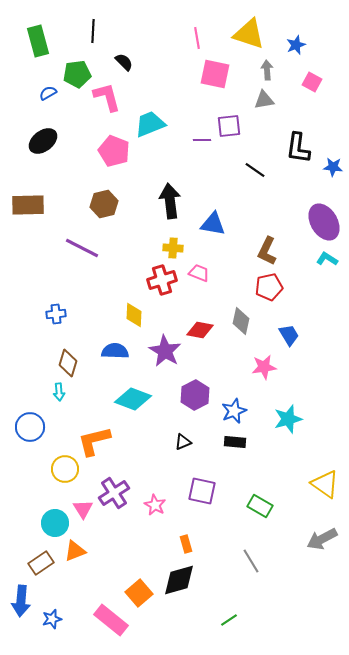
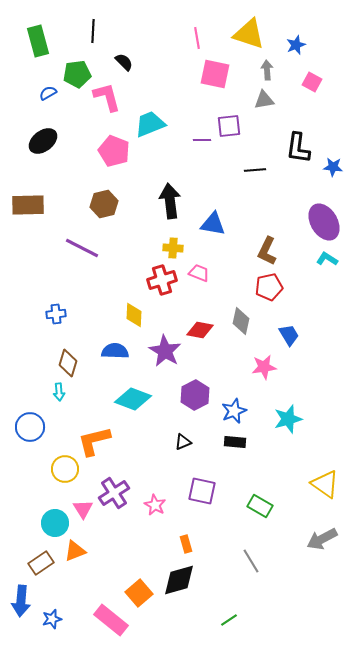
black line at (255, 170): rotated 40 degrees counterclockwise
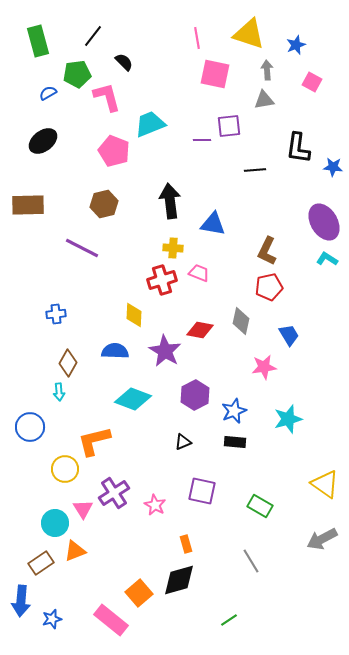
black line at (93, 31): moved 5 px down; rotated 35 degrees clockwise
brown diamond at (68, 363): rotated 12 degrees clockwise
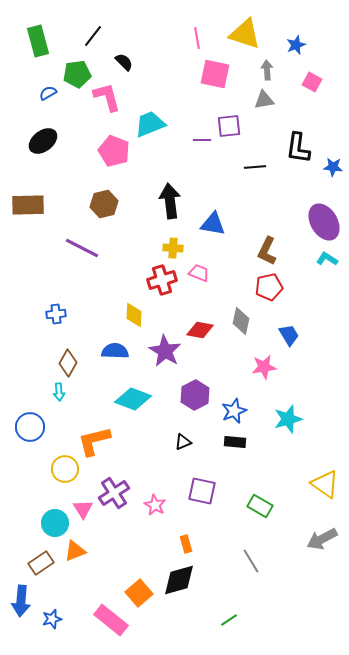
yellow triangle at (249, 34): moved 4 px left
black line at (255, 170): moved 3 px up
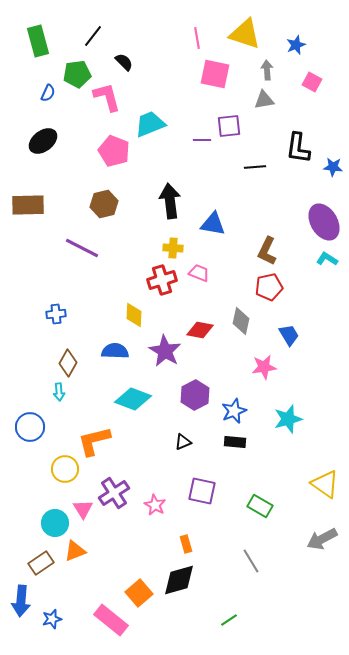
blue semicircle at (48, 93): rotated 144 degrees clockwise
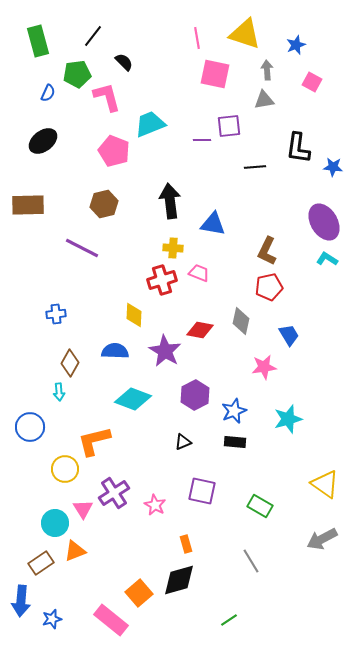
brown diamond at (68, 363): moved 2 px right
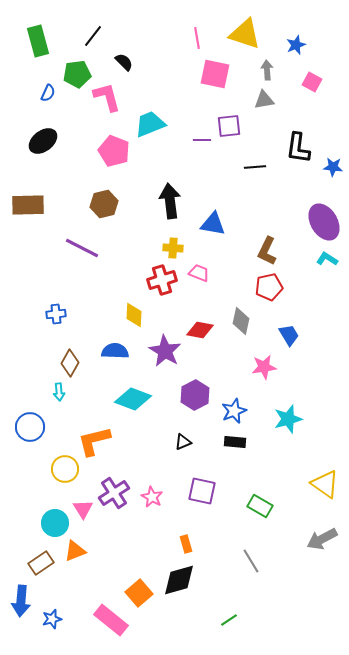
pink star at (155, 505): moved 3 px left, 8 px up
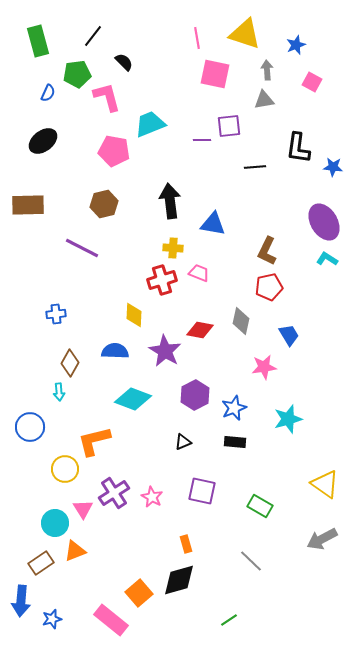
pink pentagon at (114, 151): rotated 12 degrees counterclockwise
blue star at (234, 411): moved 3 px up
gray line at (251, 561): rotated 15 degrees counterclockwise
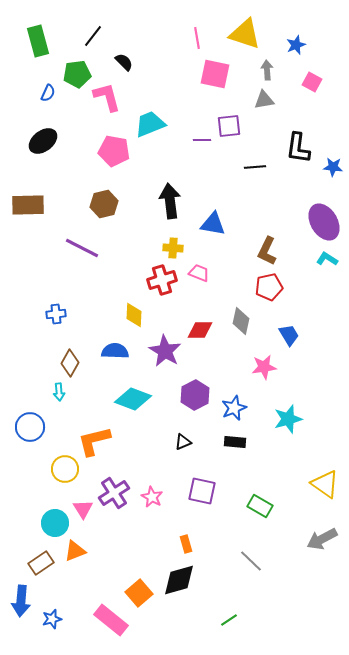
red diamond at (200, 330): rotated 12 degrees counterclockwise
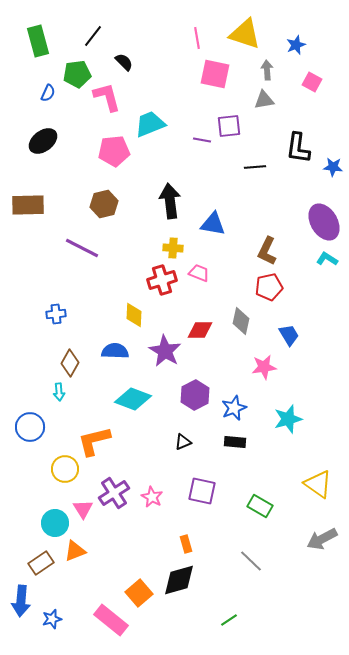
purple line at (202, 140): rotated 12 degrees clockwise
pink pentagon at (114, 151): rotated 16 degrees counterclockwise
yellow triangle at (325, 484): moved 7 px left
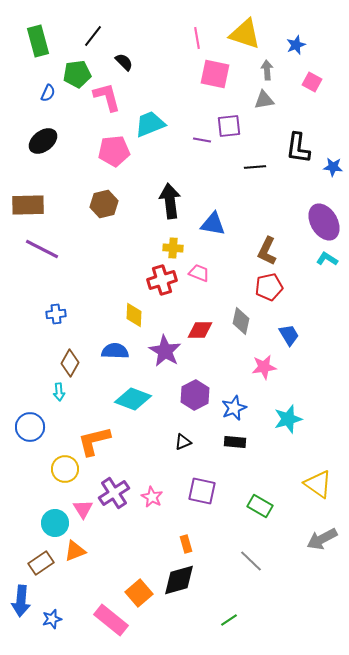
purple line at (82, 248): moved 40 px left, 1 px down
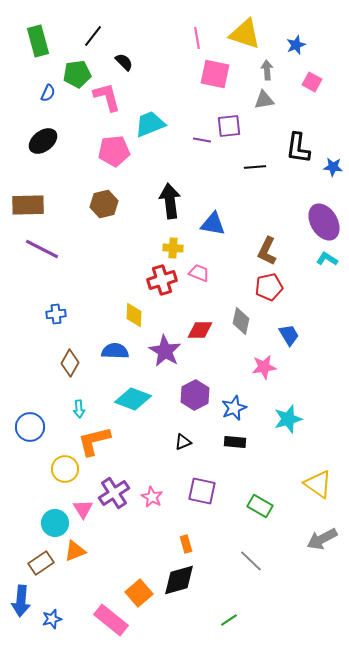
cyan arrow at (59, 392): moved 20 px right, 17 px down
